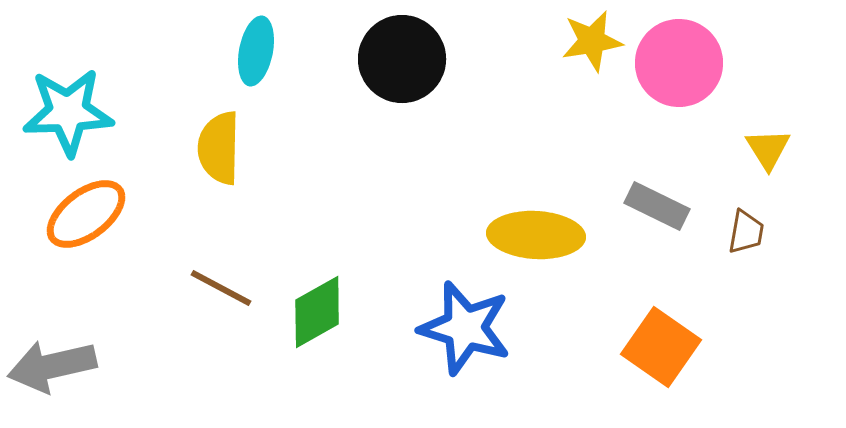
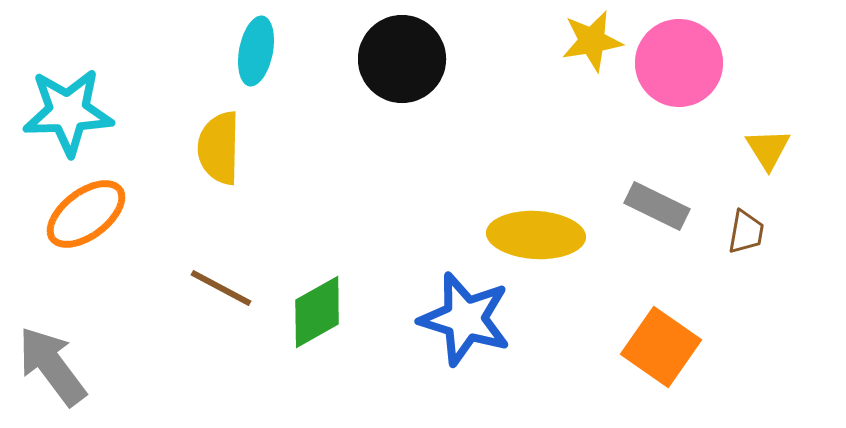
blue star: moved 9 px up
gray arrow: rotated 66 degrees clockwise
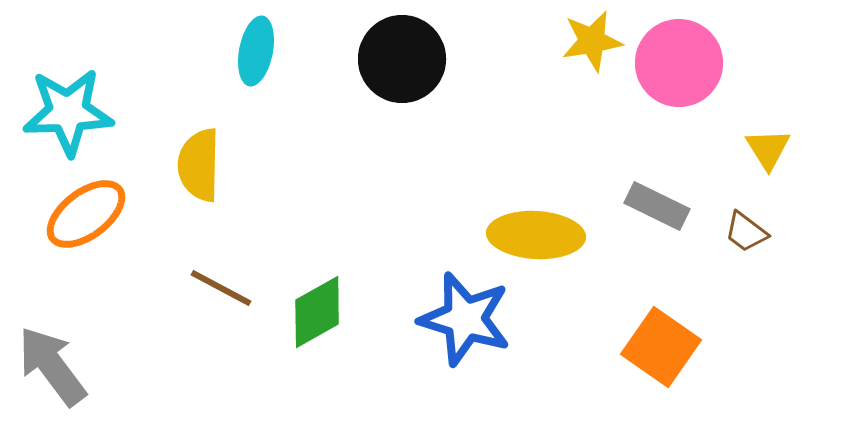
yellow semicircle: moved 20 px left, 17 px down
brown trapezoid: rotated 117 degrees clockwise
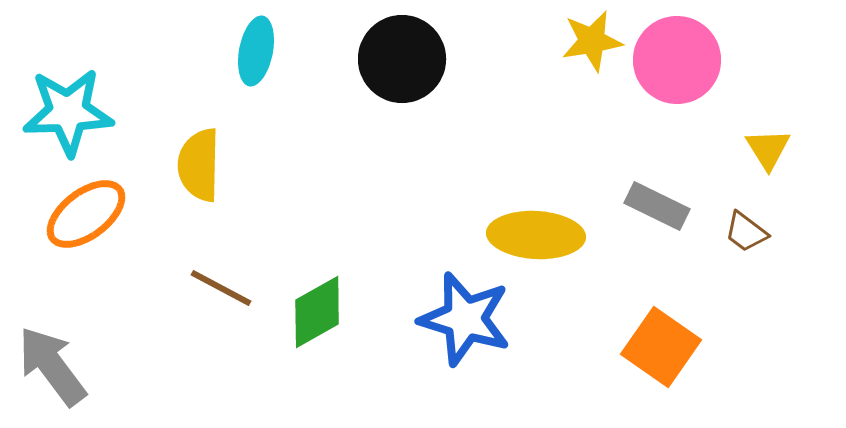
pink circle: moved 2 px left, 3 px up
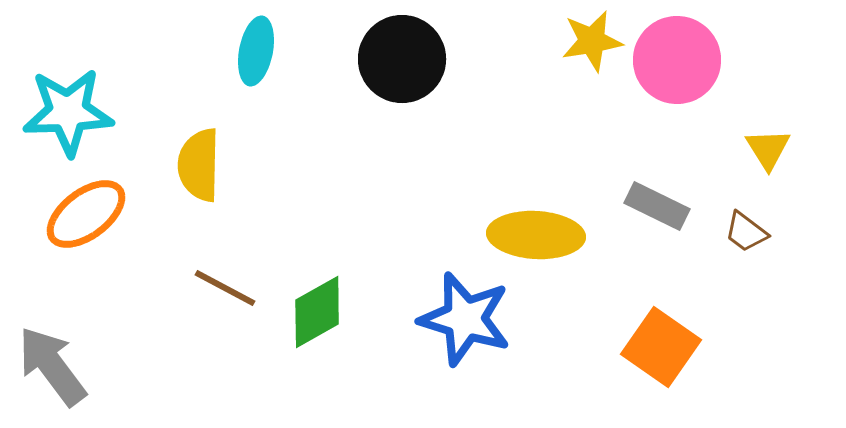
brown line: moved 4 px right
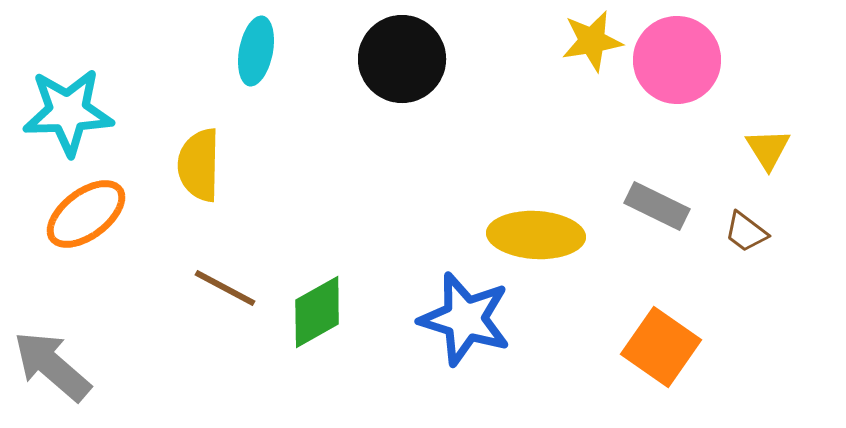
gray arrow: rotated 12 degrees counterclockwise
